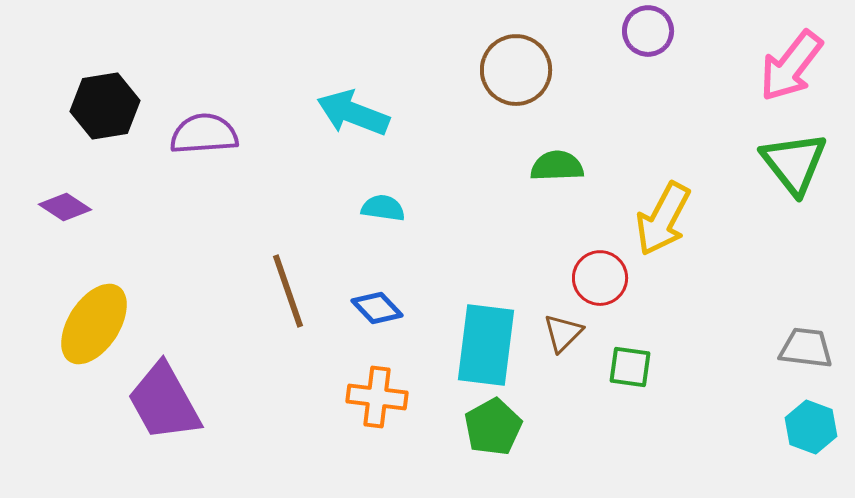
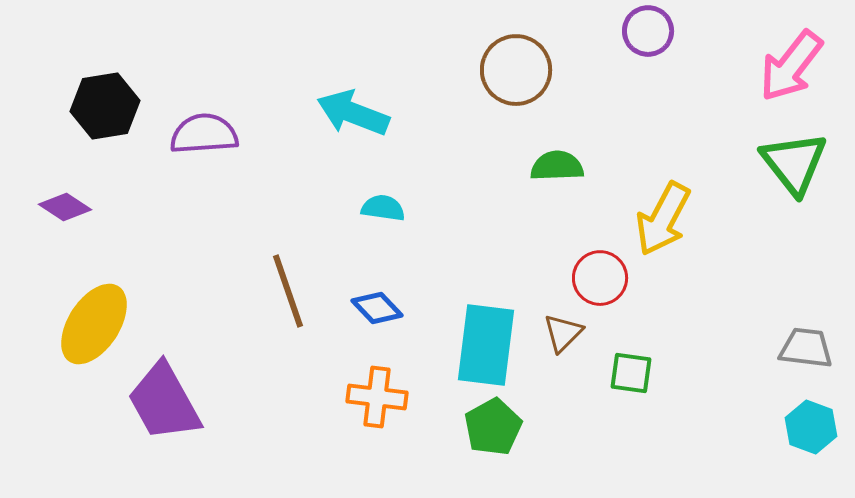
green square: moved 1 px right, 6 px down
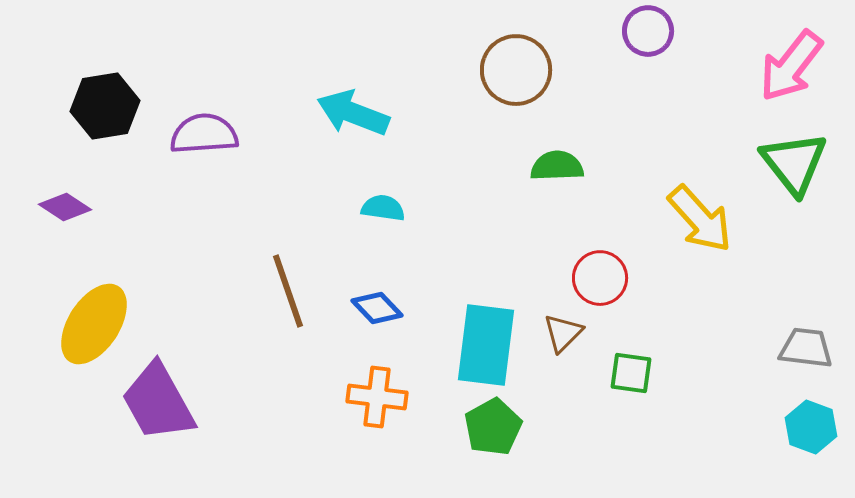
yellow arrow: moved 37 px right; rotated 70 degrees counterclockwise
purple trapezoid: moved 6 px left
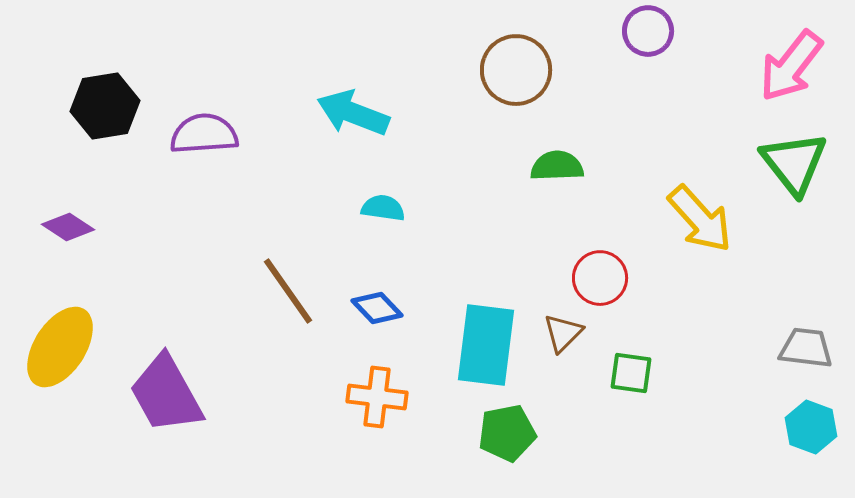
purple diamond: moved 3 px right, 20 px down
brown line: rotated 16 degrees counterclockwise
yellow ellipse: moved 34 px left, 23 px down
purple trapezoid: moved 8 px right, 8 px up
green pentagon: moved 14 px right, 6 px down; rotated 18 degrees clockwise
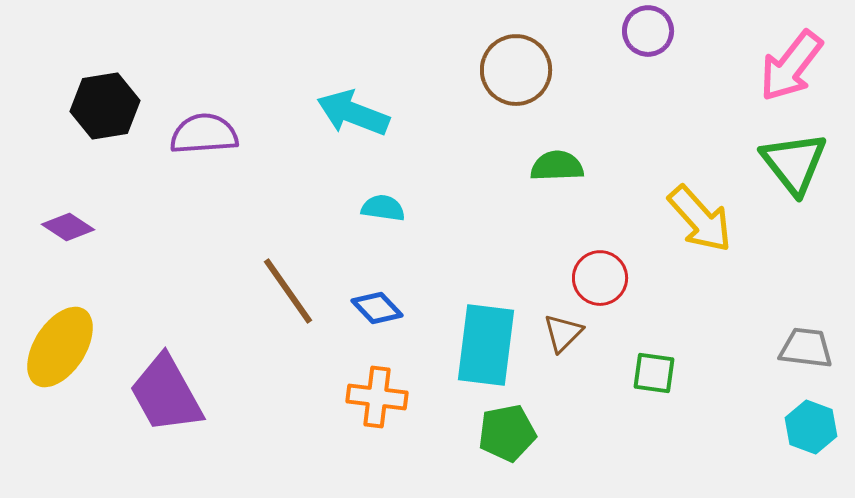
green square: moved 23 px right
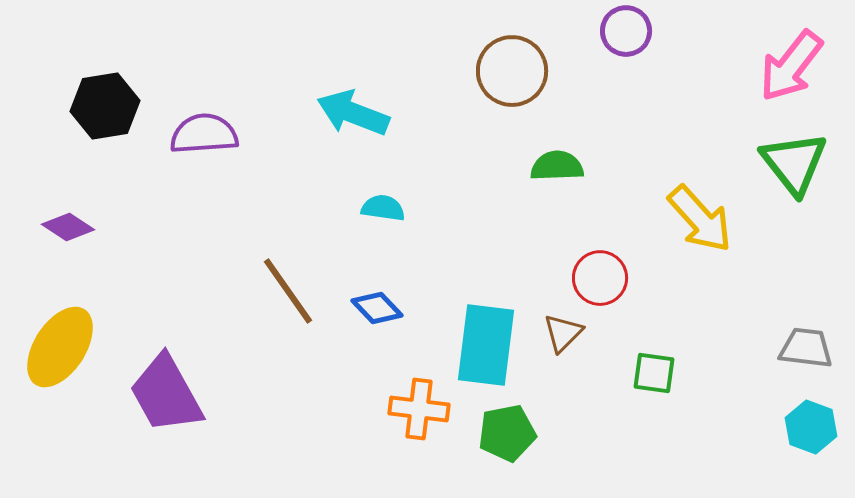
purple circle: moved 22 px left
brown circle: moved 4 px left, 1 px down
orange cross: moved 42 px right, 12 px down
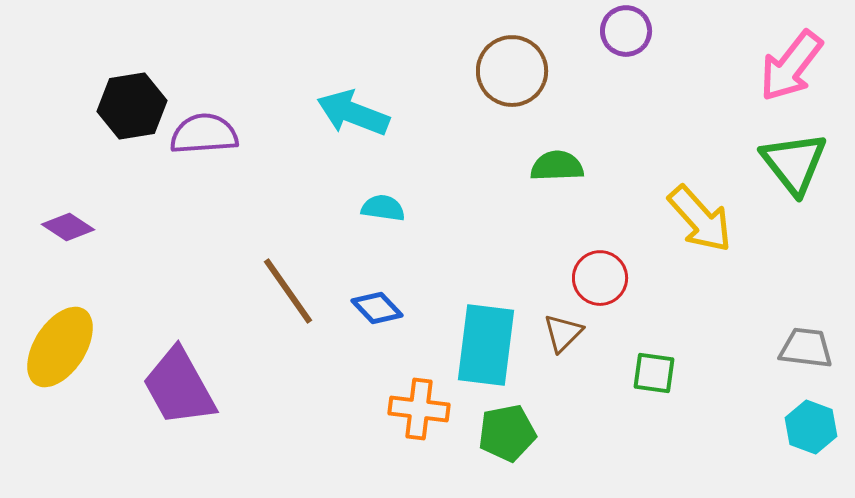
black hexagon: moved 27 px right
purple trapezoid: moved 13 px right, 7 px up
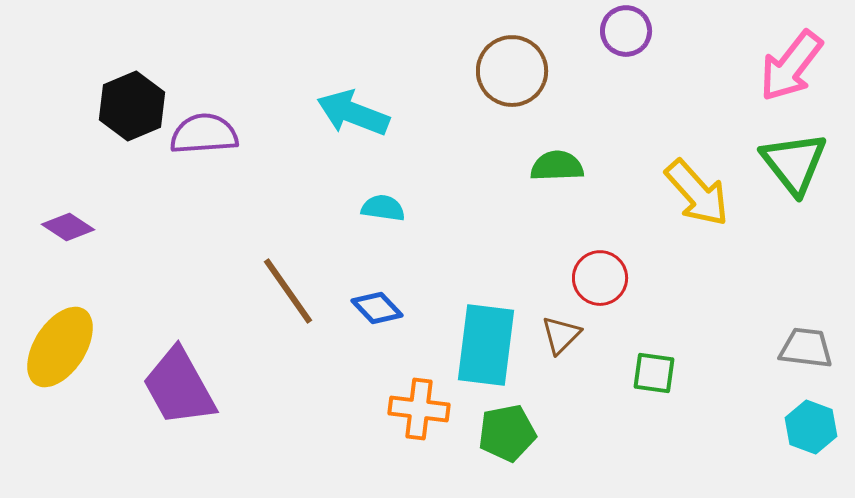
black hexagon: rotated 14 degrees counterclockwise
yellow arrow: moved 3 px left, 26 px up
brown triangle: moved 2 px left, 2 px down
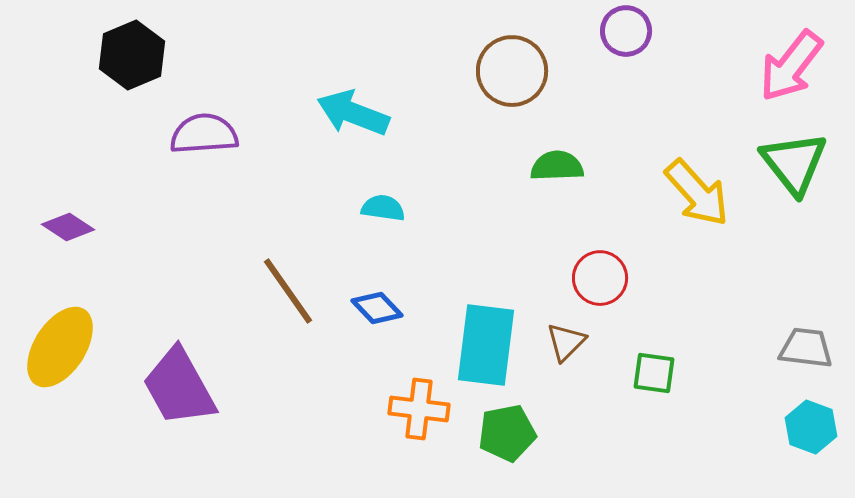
black hexagon: moved 51 px up
brown triangle: moved 5 px right, 7 px down
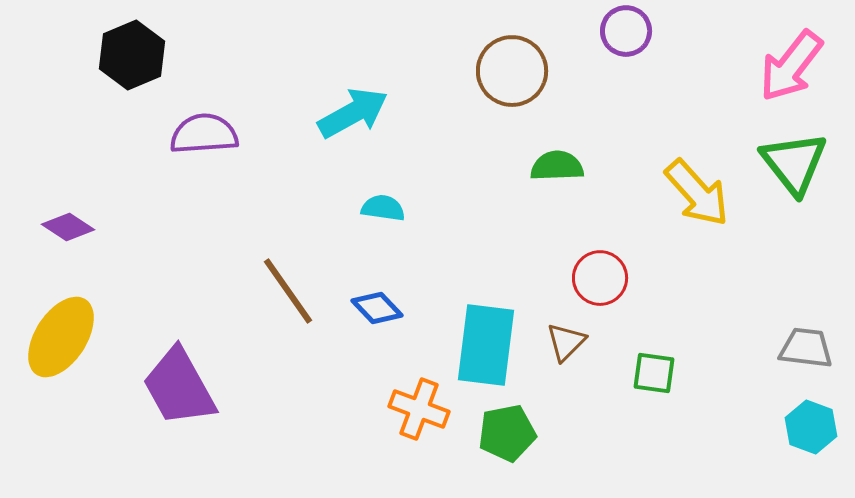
cyan arrow: rotated 130 degrees clockwise
yellow ellipse: moved 1 px right, 10 px up
orange cross: rotated 14 degrees clockwise
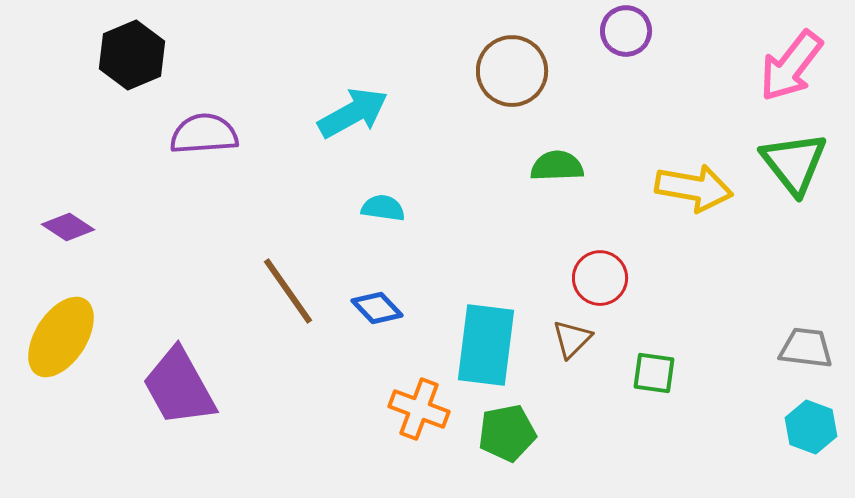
yellow arrow: moved 3 px left, 5 px up; rotated 38 degrees counterclockwise
brown triangle: moved 6 px right, 3 px up
